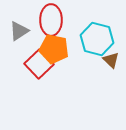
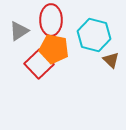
cyan hexagon: moved 3 px left, 4 px up
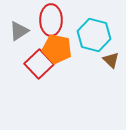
orange pentagon: moved 3 px right
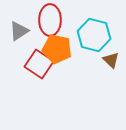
red ellipse: moved 1 px left
red square: rotated 12 degrees counterclockwise
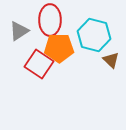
orange pentagon: moved 2 px right, 1 px up; rotated 12 degrees counterclockwise
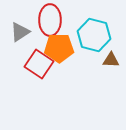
gray triangle: moved 1 px right, 1 px down
brown triangle: rotated 42 degrees counterclockwise
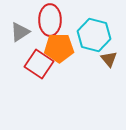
brown triangle: moved 2 px left, 1 px up; rotated 48 degrees clockwise
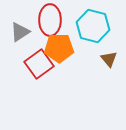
cyan hexagon: moved 1 px left, 9 px up
red square: rotated 20 degrees clockwise
